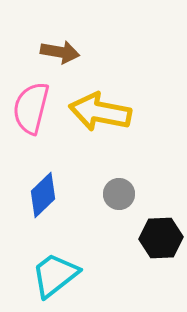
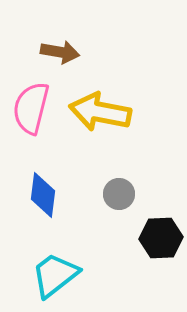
blue diamond: rotated 39 degrees counterclockwise
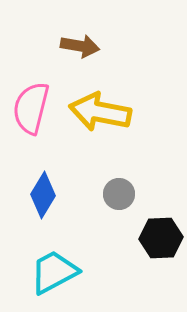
brown arrow: moved 20 px right, 6 px up
blue diamond: rotated 24 degrees clockwise
cyan trapezoid: moved 1 px left, 3 px up; rotated 10 degrees clockwise
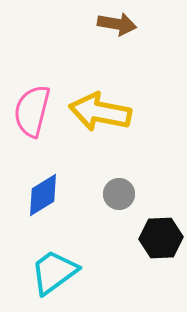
brown arrow: moved 37 px right, 22 px up
pink semicircle: moved 1 px right, 3 px down
blue diamond: rotated 27 degrees clockwise
cyan trapezoid: rotated 8 degrees counterclockwise
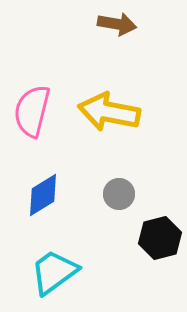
yellow arrow: moved 9 px right
black hexagon: moved 1 px left; rotated 12 degrees counterclockwise
